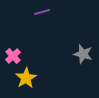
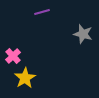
gray star: moved 20 px up
yellow star: moved 1 px left
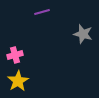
pink cross: moved 2 px right, 1 px up; rotated 28 degrees clockwise
yellow star: moved 7 px left, 3 px down
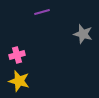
pink cross: moved 2 px right
yellow star: moved 1 px right; rotated 25 degrees counterclockwise
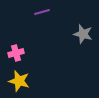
pink cross: moved 1 px left, 2 px up
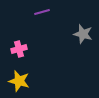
pink cross: moved 3 px right, 4 px up
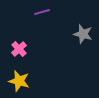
pink cross: rotated 28 degrees counterclockwise
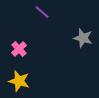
purple line: rotated 56 degrees clockwise
gray star: moved 4 px down
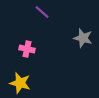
pink cross: moved 8 px right; rotated 35 degrees counterclockwise
yellow star: moved 1 px right, 2 px down
